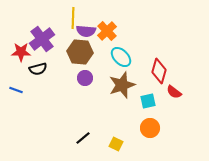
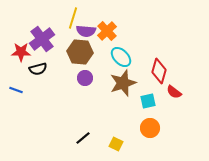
yellow line: rotated 15 degrees clockwise
brown star: moved 1 px right, 2 px up
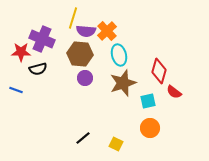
purple cross: rotated 30 degrees counterclockwise
brown hexagon: moved 2 px down
cyan ellipse: moved 2 px left, 2 px up; rotated 30 degrees clockwise
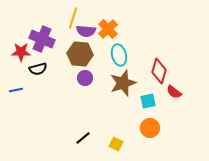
orange cross: moved 1 px right, 2 px up
blue line: rotated 32 degrees counterclockwise
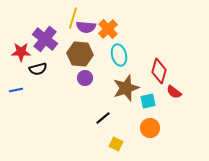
purple semicircle: moved 4 px up
purple cross: moved 3 px right; rotated 15 degrees clockwise
brown star: moved 3 px right, 5 px down
black line: moved 20 px right, 20 px up
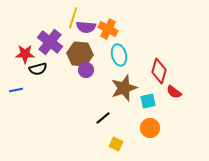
orange cross: rotated 18 degrees counterclockwise
purple cross: moved 5 px right, 3 px down
red star: moved 4 px right, 2 px down
purple circle: moved 1 px right, 8 px up
brown star: moved 2 px left
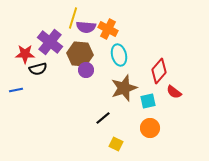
red diamond: rotated 25 degrees clockwise
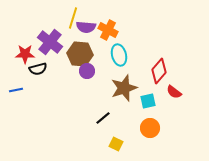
orange cross: moved 1 px down
purple circle: moved 1 px right, 1 px down
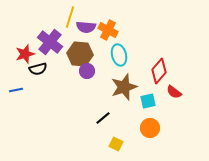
yellow line: moved 3 px left, 1 px up
red star: rotated 18 degrees counterclockwise
brown star: moved 1 px up
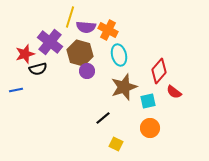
brown hexagon: moved 1 px up; rotated 10 degrees clockwise
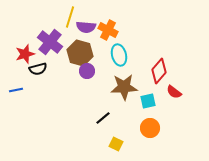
brown star: rotated 16 degrees clockwise
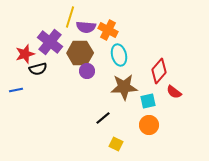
brown hexagon: rotated 15 degrees counterclockwise
orange circle: moved 1 px left, 3 px up
